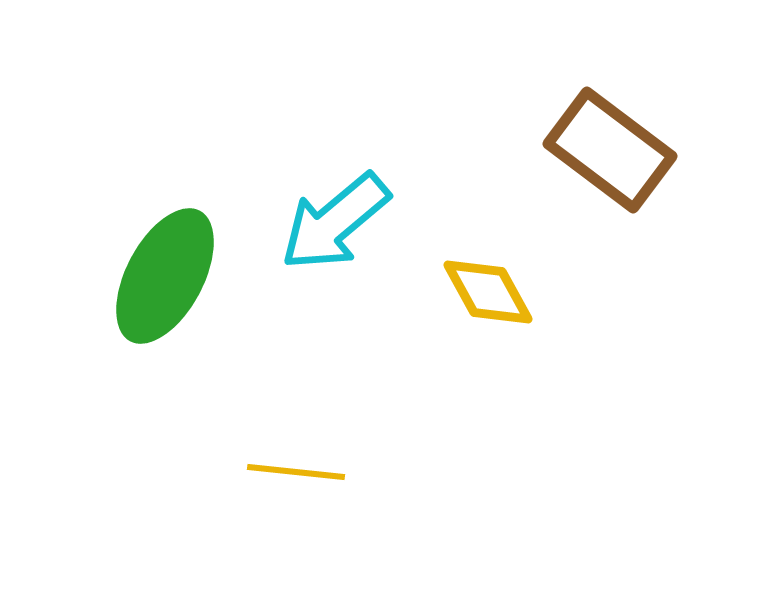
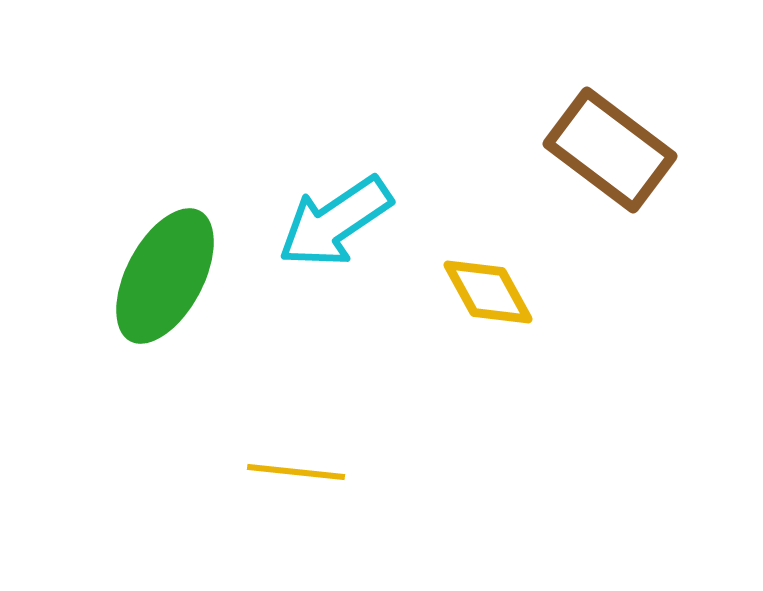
cyan arrow: rotated 6 degrees clockwise
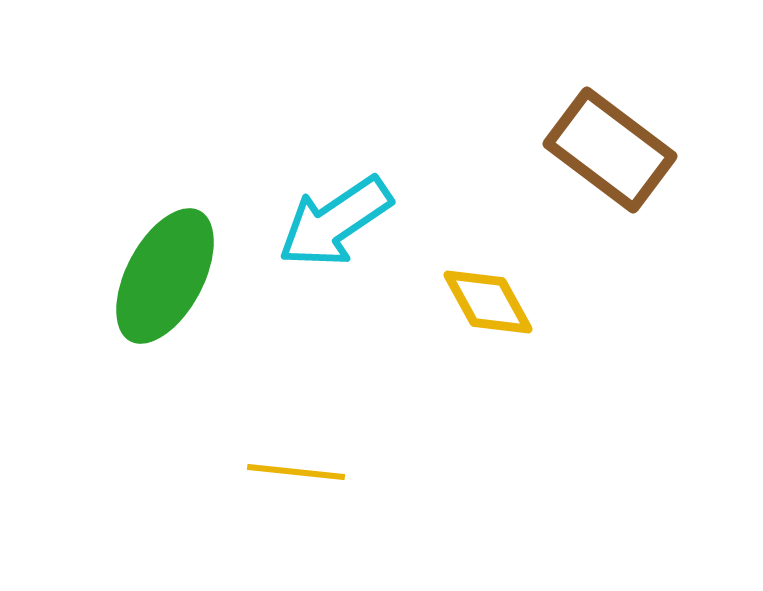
yellow diamond: moved 10 px down
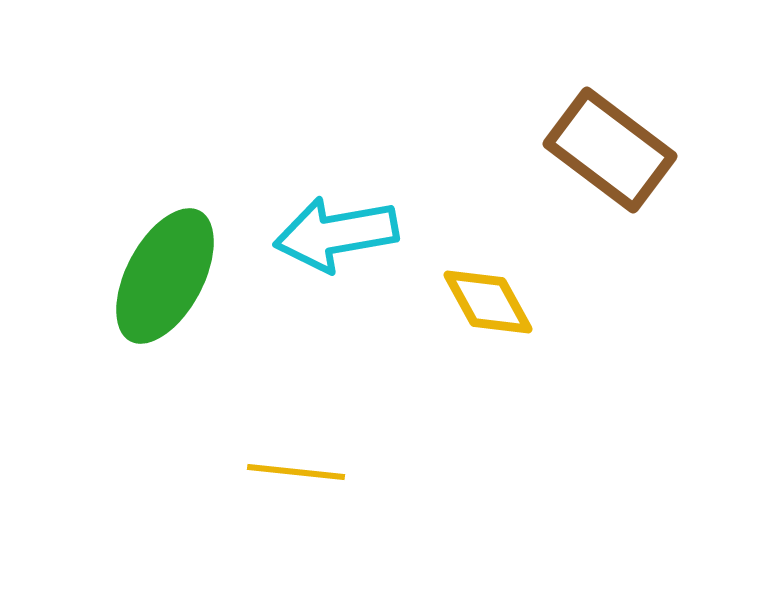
cyan arrow: moved 1 px right, 12 px down; rotated 24 degrees clockwise
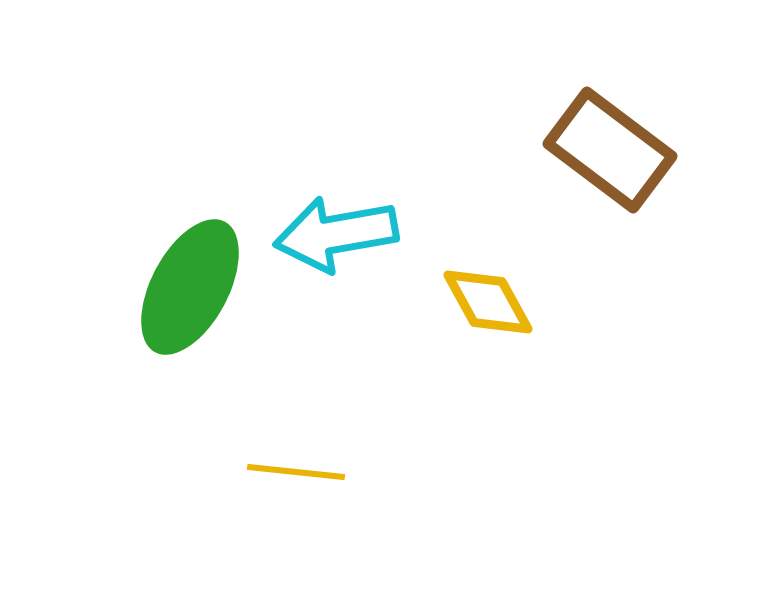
green ellipse: moved 25 px right, 11 px down
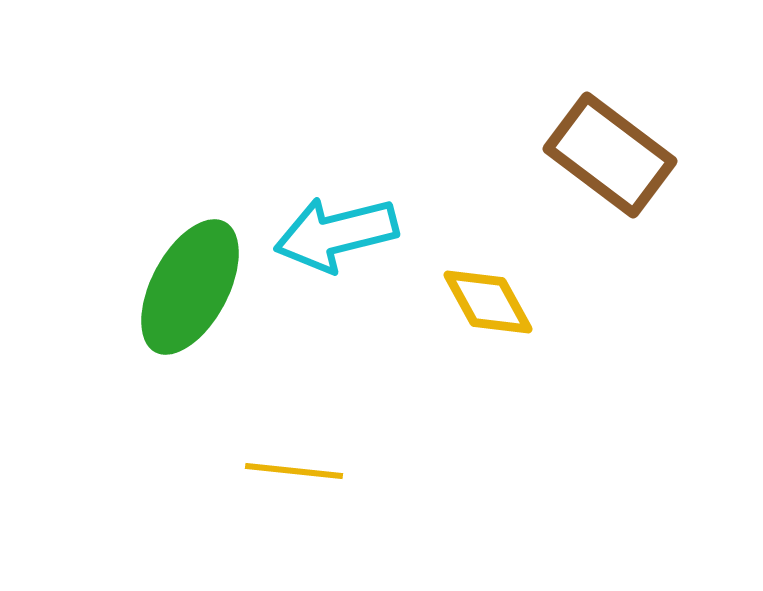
brown rectangle: moved 5 px down
cyan arrow: rotated 4 degrees counterclockwise
yellow line: moved 2 px left, 1 px up
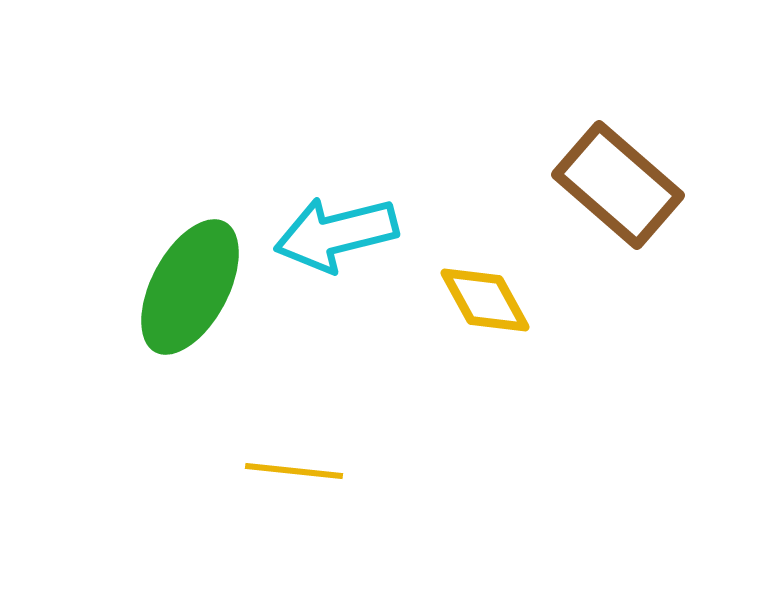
brown rectangle: moved 8 px right, 30 px down; rotated 4 degrees clockwise
yellow diamond: moved 3 px left, 2 px up
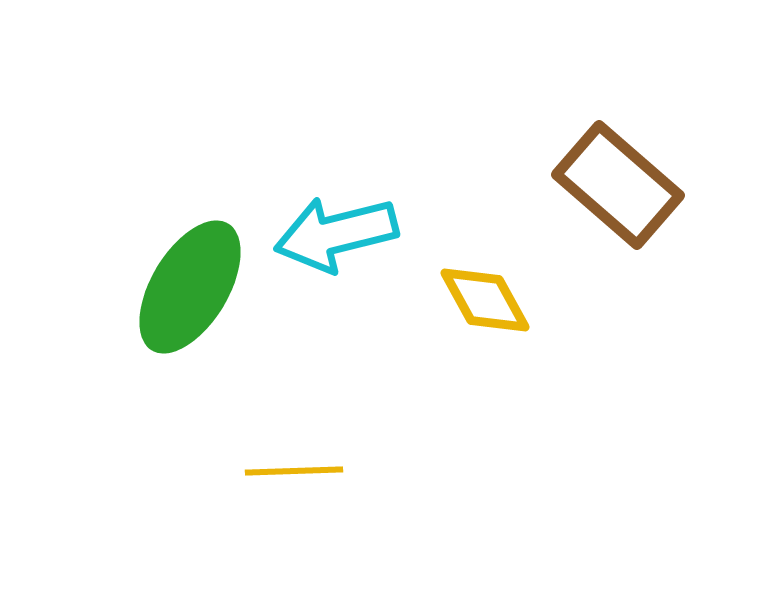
green ellipse: rotated 3 degrees clockwise
yellow line: rotated 8 degrees counterclockwise
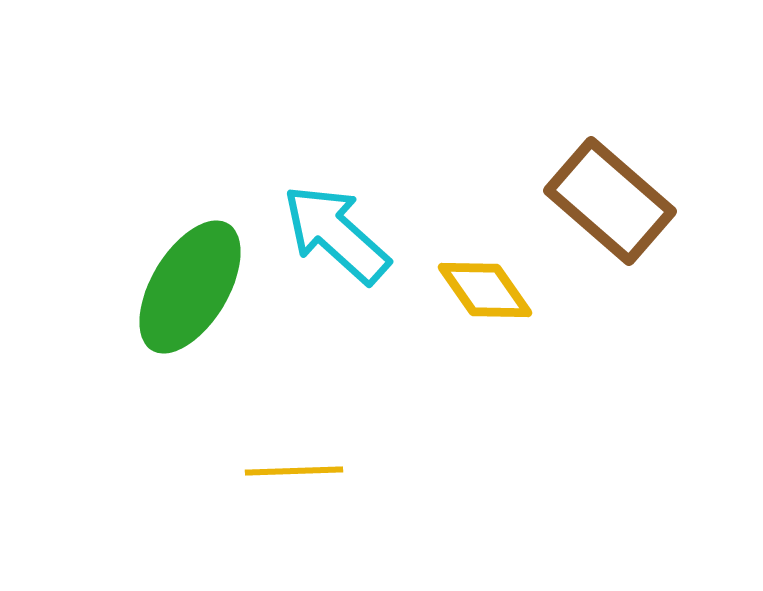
brown rectangle: moved 8 px left, 16 px down
cyan arrow: rotated 56 degrees clockwise
yellow diamond: moved 10 px up; rotated 6 degrees counterclockwise
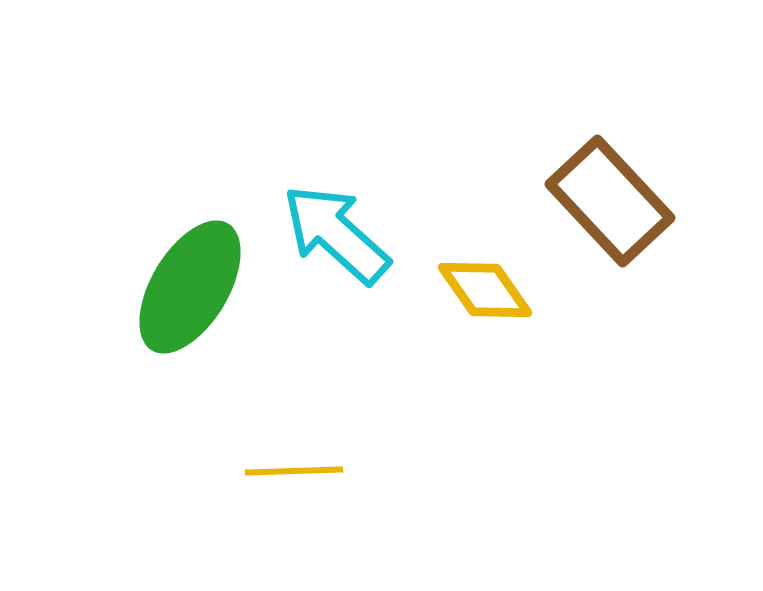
brown rectangle: rotated 6 degrees clockwise
